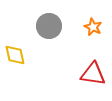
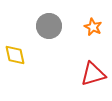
red triangle: rotated 24 degrees counterclockwise
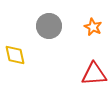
red triangle: moved 1 px right; rotated 12 degrees clockwise
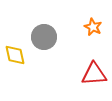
gray circle: moved 5 px left, 11 px down
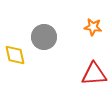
orange star: rotated 18 degrees counterclockwise
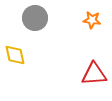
orange star: moved 1 px left, 7 px up
gray circle: moved 9 px left, 19 px up
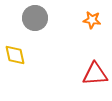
red triangle: moved 1 px right
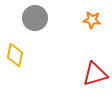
yellow diamond: rotated 25 degrees clockwise
red triangle: rotated 12 degrees counterclockwise
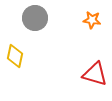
yellow diamond: moved 1 px down
red triangle: rotated 32 degrees clockwise
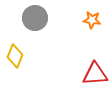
yellow diamond: rotated 10 degrees clockwise
red triangle: rotated 20 degrees counterclockwise
